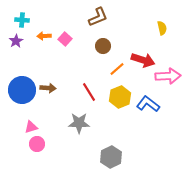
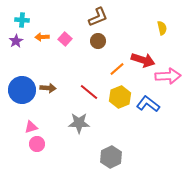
orange arrow: moved 2 px left, 1 px down
brown circle: moved 5 px left, 5 px up
red line: rotated 18 degrees counterclockwise
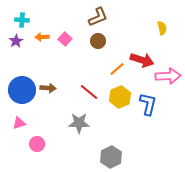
red arrow: moved 1 px left
blue L-shape: rotated 65 degrees clockwise
pink triangle: moved 12 px left, 4 px up
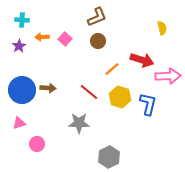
brown L-shape: moved 1 px left
purple star: moved 3 px right, 5 px down
orange line: moved 5 px left
yellow hexagon: rotated 20 degrees counterclockwise
gray hexagon: moved 2 px left
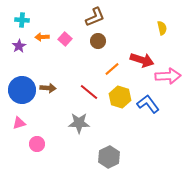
brown L-shape: moved 2 px left
blue L-shape: rotated 50 degrees counterclockwise
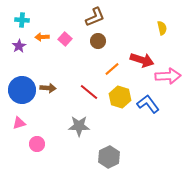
gray star: moved 3 px down
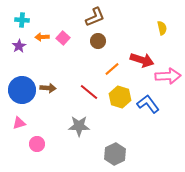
pink square: moved 2 px left, 1 px up
gray hexagon: moved 6 px right, 3 px up
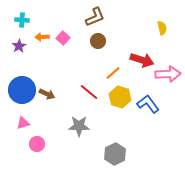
orange line: moved 1 px right, 4 px down
pink arrow: moved 2 px up
brown arrow: moved 1 px left, 6 px down; rotated 21 degrees clockwise
pink triangle: moved 4 px right
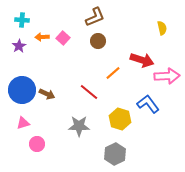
pink arrow: moved 1 px left, 2 px down
yellow hexagon: moved 22 px down
